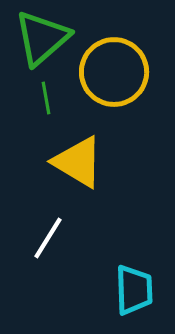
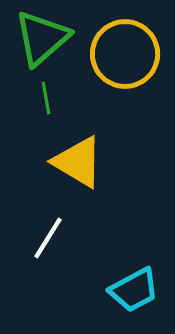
yellow circle: moved 11 px right, 18 px up
cyan trapezoid: rotated 64 degrees clockwise
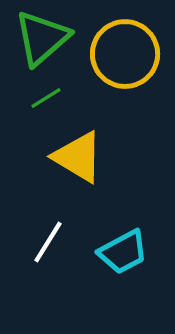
green line: rotated 68 degrees clockwise
yellow triangle: moved 5 px up
white line: moved 4 px down
cyan trapezoid: moved 11 px left, 38 px up
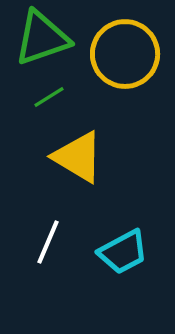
green triangle: rotated 22 degrees clockwise
green line: moved 3 px right, 1 px up
white line: rotated 9 degrees counterclockwise
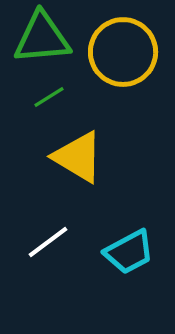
green triangle: rotated 14 degrees clockwise
yellow circle: moved 2 px left, 2 px up
white line: rotated 30 degrees clockwise
cyan trapezoid: moved 6 px right
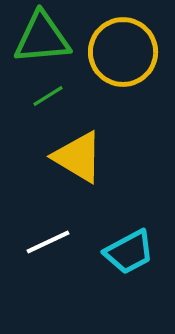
green line: moved 1 px left, 1 px up
white line: rotated 12 degrees clockwise
